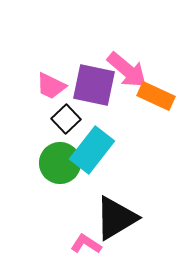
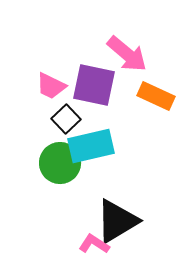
pink arrow: moved 16 px up
cyan rectangle: moved 1 px left, 4 px up; rotated 39 degrees clockwise
black triangle: moved 1 px right, 3 px down
pink L-shape: moved 8 px right
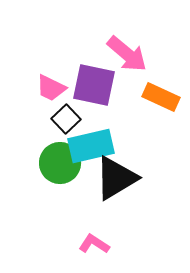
pink trapezoid: moved 2 px down
orange rectangle: moved 5 px right, 1 px down
black triangle: moved 1 px left, 43 px up
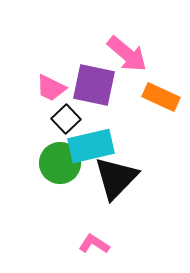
black triangle: rotated 15 degrees counterclockwise
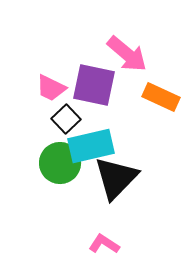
pink L-shape: moved 10 px right
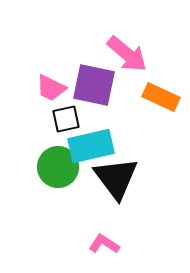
black square: rotated 32 degrees clockwise
green circle: moved 2 px left, 4 px down
black triangle: rotated 21 degrees counterclockwise
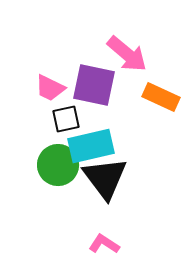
pink trapezoid: moved 1 px left
green circle: moved 2 px up
black triangle: moved 11 px left
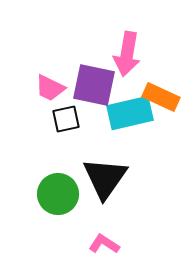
pink arrow: rotated 60 degrees clockwise
cyan rectangle: moved 39 px right, 33 px up
green circle: moved 29 px down
black triangle: rotated 12 degrees clockwise
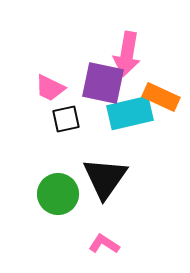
purple square: moved 9 px right, 2 px up
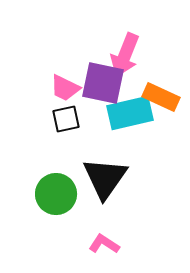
pink arrow: moved 2 px left, 1 px down; rotated 12 degrees clockwise
pink trapezoid: moved 15 px right
green circle: moved 2 px left
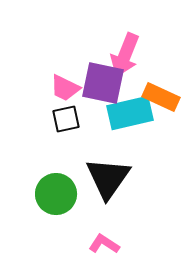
black triangle: moved 3 px right
